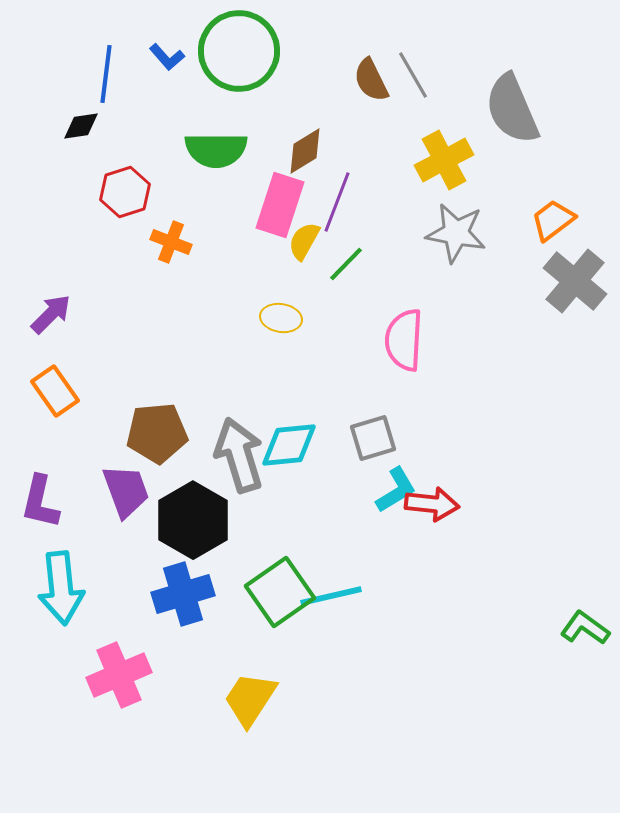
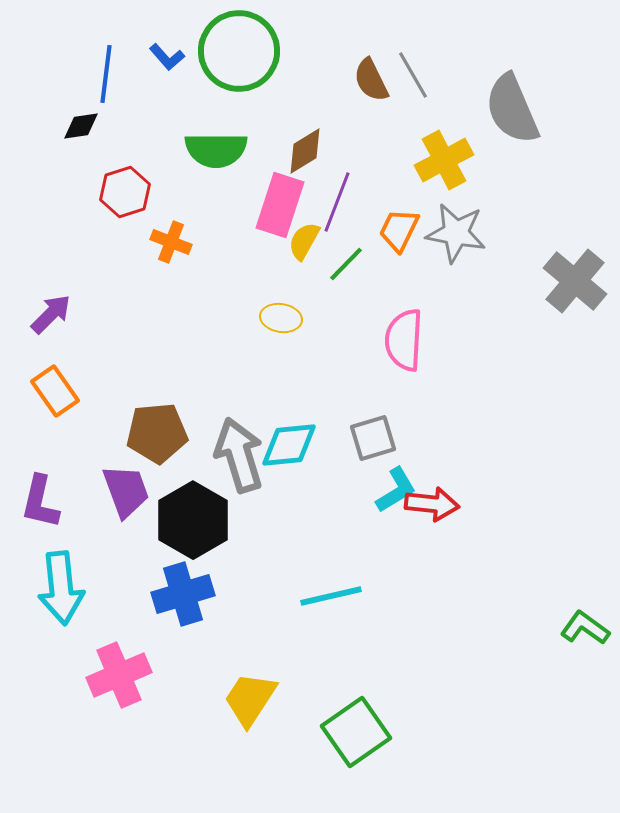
orange trapezoid: moved 154 px left, 10 px down; rotated 27 degrees counterclockwise
green square: moved 76 px right, 140 px down
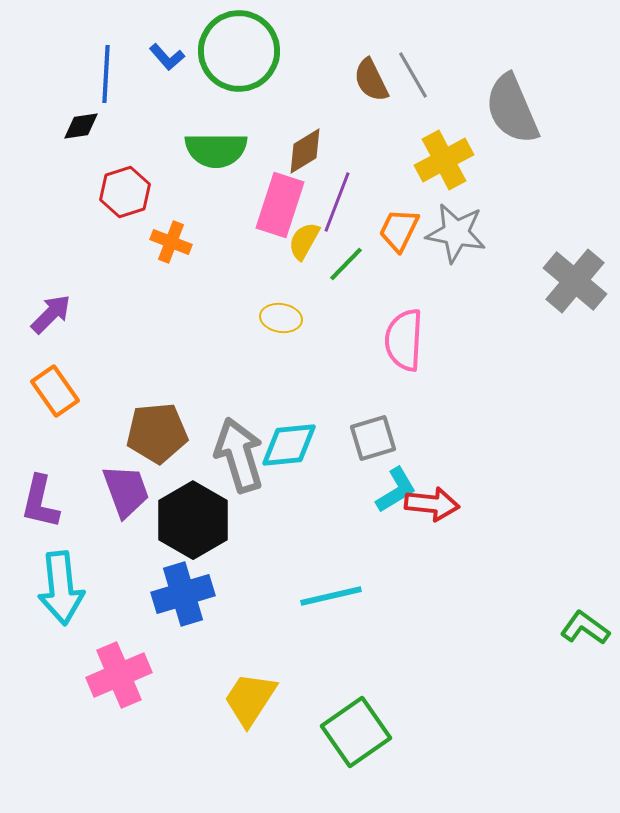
blue line: rotated 4 degrees counterclockwise
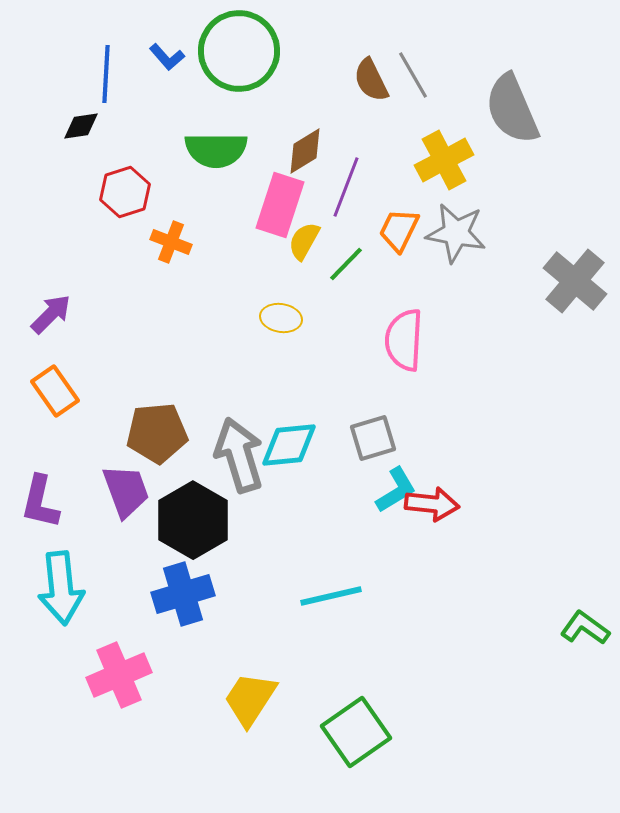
purple line: moved 9 px right, 15 px up
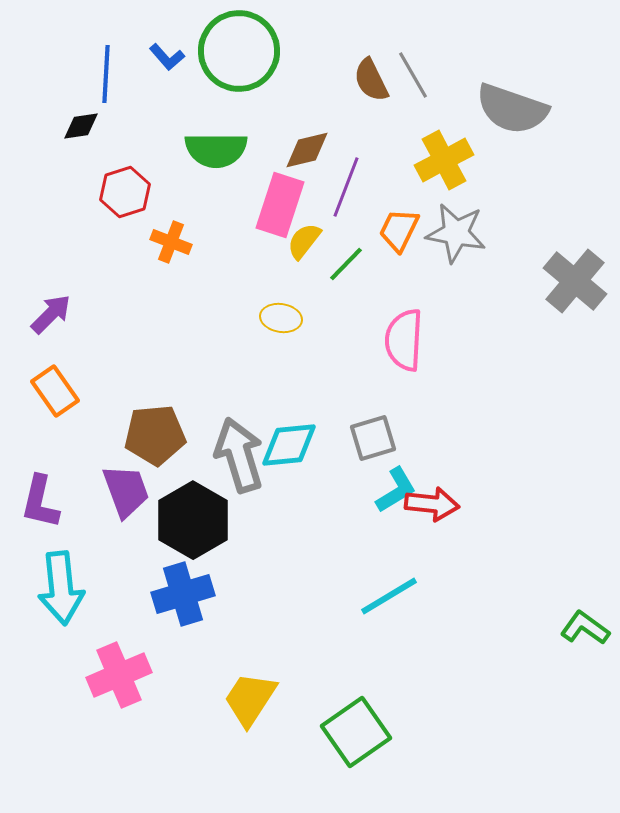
gray semicircle: rotated 48 degrees counterclockwise
brown diamond: moved 2 px right, 1 px up; rotated 18 degrees clockwise
yellow semicircle: rotated 9 degrees clockwise
brown pentagon: moved 2 px left, 2 px down
cyan line: moved 58 px right; rotated 18 degrees counterclockwise
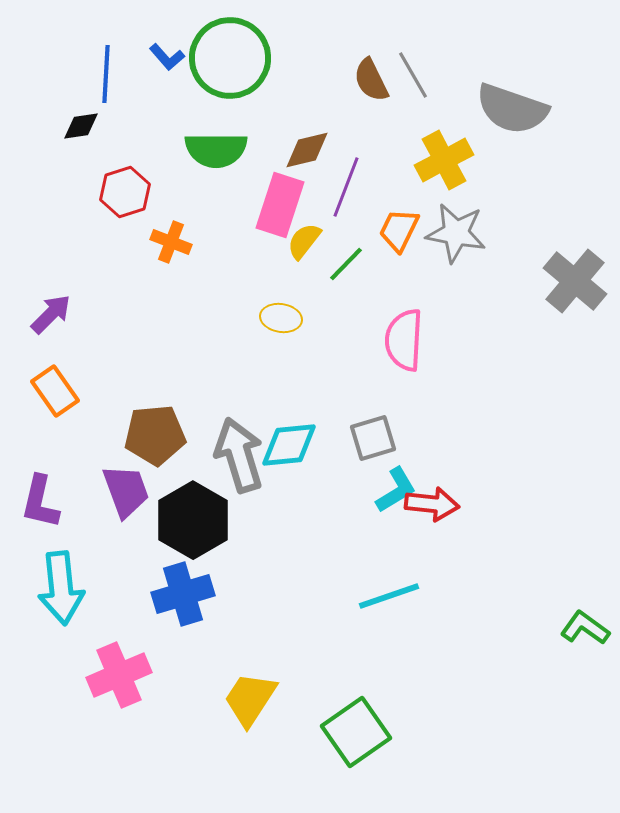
green circle: moved 9 px left, 7 px down
cyan line: rotated 12 degrees clockwise
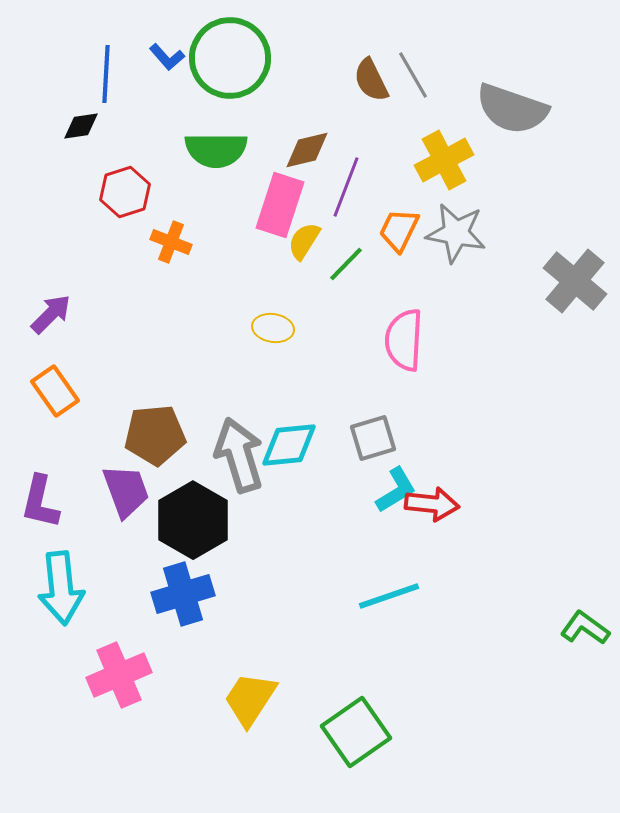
yellow semicircle: rotated 6 degrees counterclockwise
yellow ellipse: moved 8 px left, 10 px down
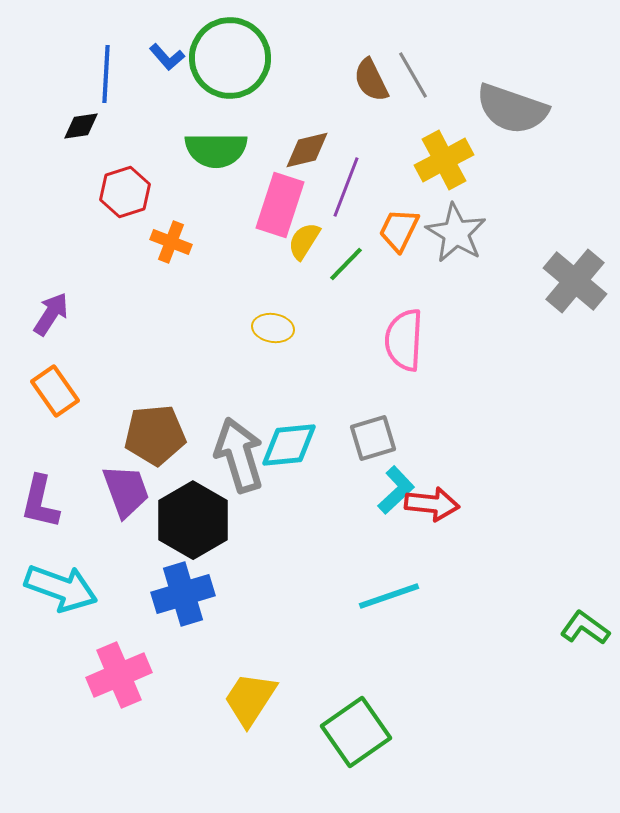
gray star: rotated 20 degrees clockwise
purple arrow: rotated 12 degrees counterclockwise
cyan L-shape: rotated 12 degrees counterclockwise
cyan arrow: rotated 64 degrees counterclockwise
